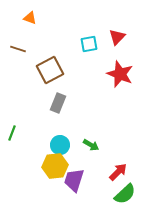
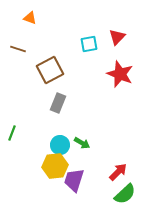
green arrow: moved 9 px left, 2 px up
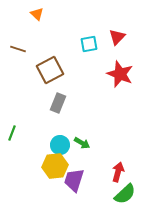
orange triangle: moved 7 px right, 4 px up; rotated 24 degrees clockwise
red arrow: rotated 30 degrees counterclockwise
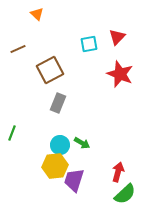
brown line: rotated 42 degrees counterclockwise
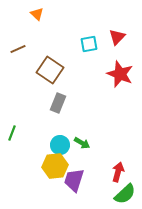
brown square: rotated 28 degrees counterclockwise
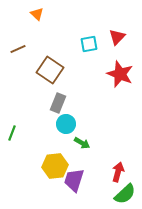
cyan circle: moved 6 px right, 21 px up
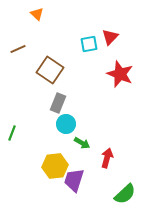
red triangle: moved 7 px left
red arrow: moved 11 px left, 14 px up
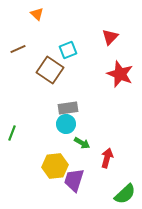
cyan square: moved 21 px left, 6 px down; rotated 12 degrees counterclockwise
gray rectangle: moved 10 px right, 5 px down; rotated 60 degrees clockwise
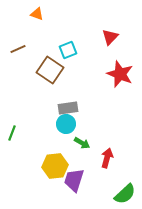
orange triangle: rotated 24 degrees counterclockwise
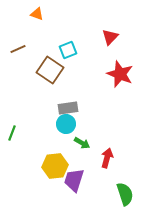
green semicircle: rotated 65 degrees counterclockwise
